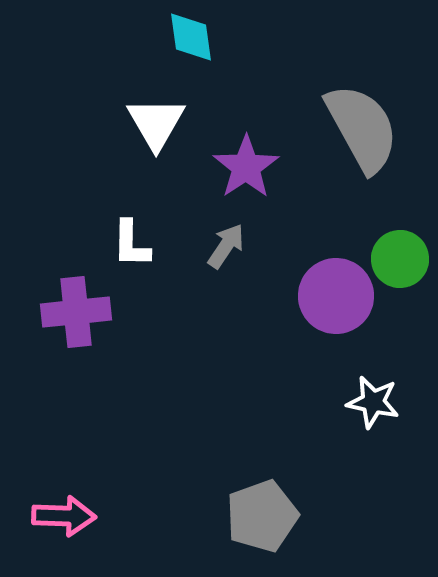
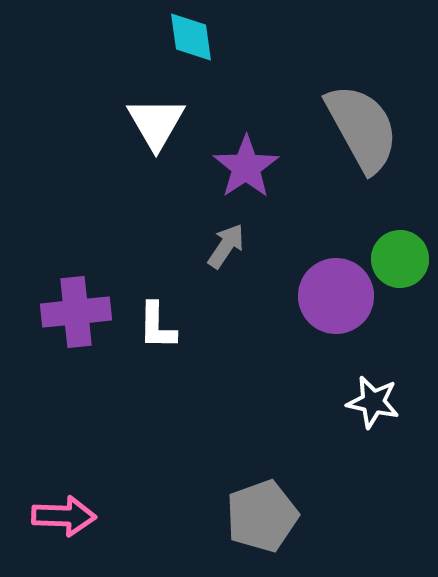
white L-shape: moved 26 px right, 82 px down
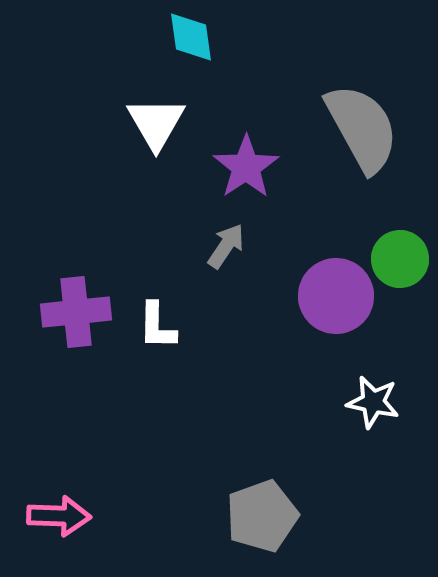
pink arrow: moved 5 px left
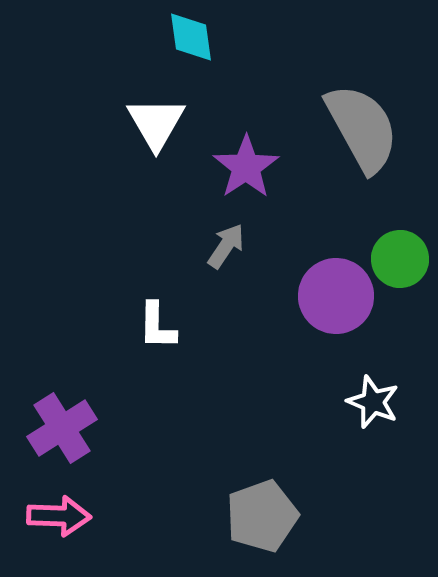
purple cross: moved 14 px left, 116 px down; rotated 26 degrees counterclockwise
white star: rotated 10 degrees clockwise
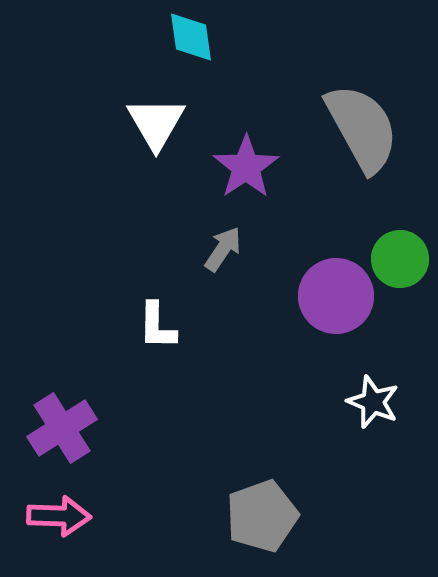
gray arrow: moved 3 px left, 3 px down
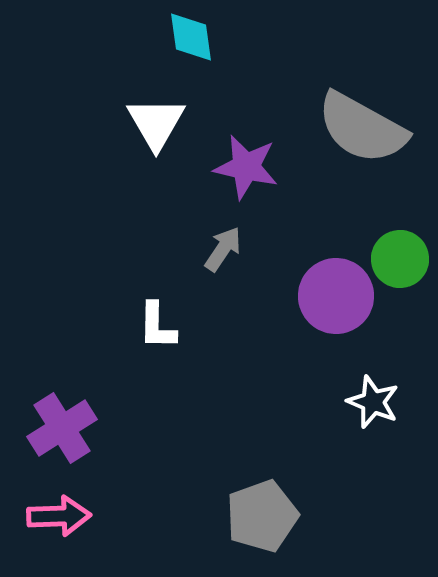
gray semicircle: rotated 148 degrees clockwise
purple star: rotated 26 degrees counterclockwise
pink arrow: rotated 4 degrees counterclockwise
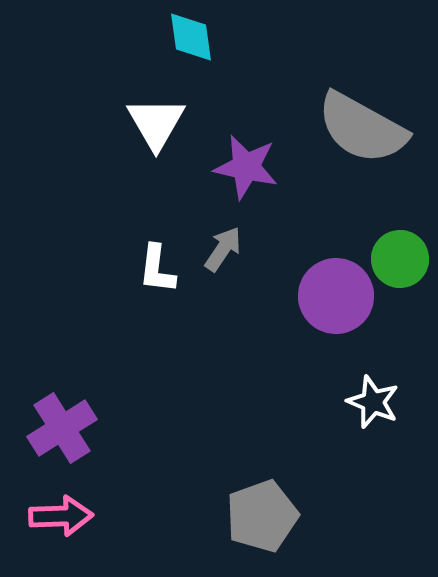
white L-shape: moved 57 px up; rotated 6 degrees clockwise
pink arrow: moved 2 px right
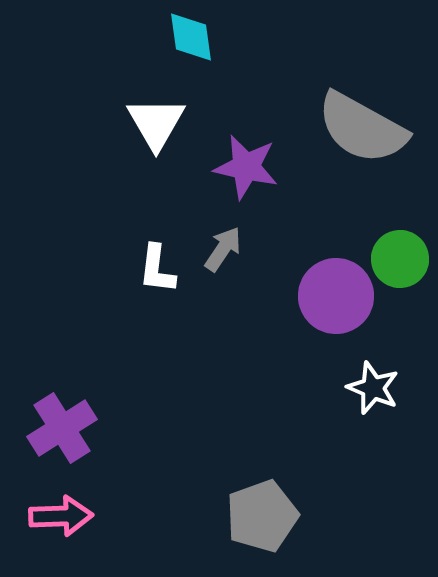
white star: moved 14 px up
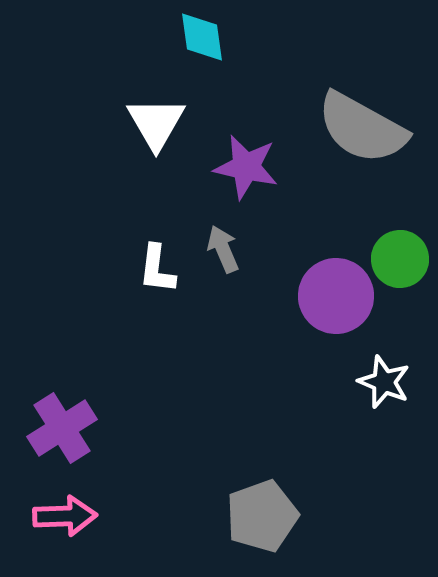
cyan diamond: moved 11 px right
gray arrow: rotated 57 degrees counterclockwise
white star: moved 11 px right, 6 px up
pink arrow: moved 4 px right
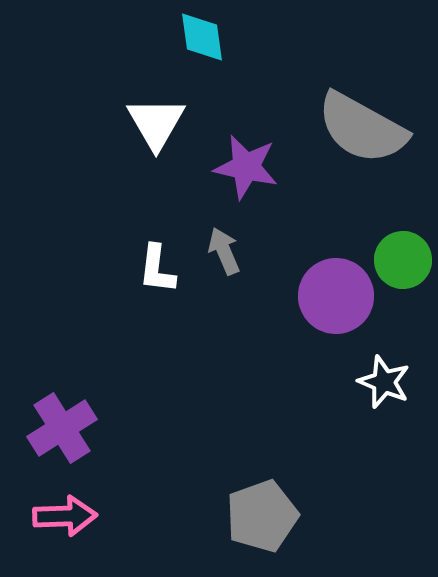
gray arrow: moved 1 px right, 2 px down
green circle: moved 3 px right, 1 px down
